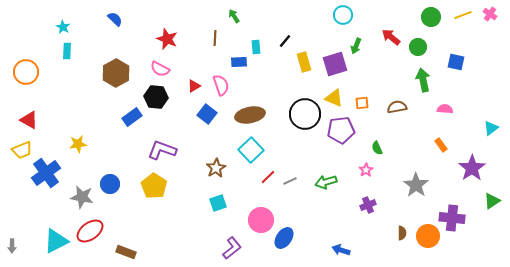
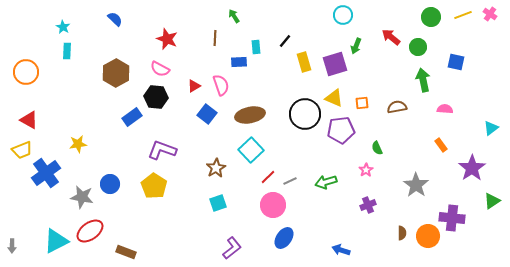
pink circle at (261, 220): moved 12 px right, 15 px up
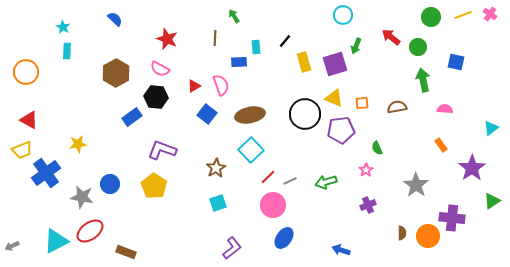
gray arrow at (12, 246): rotated 64 degrees clockwise
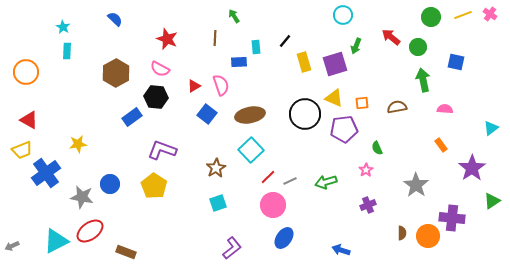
purple pentagon at (341, 130): moved 3 px right, 1 px up
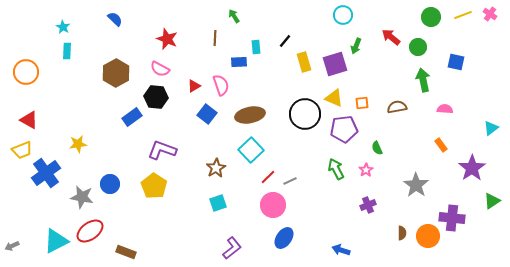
green arrow at (326, 182): moved 10 px right, 13 px up; rotated 80 degrees clockwise
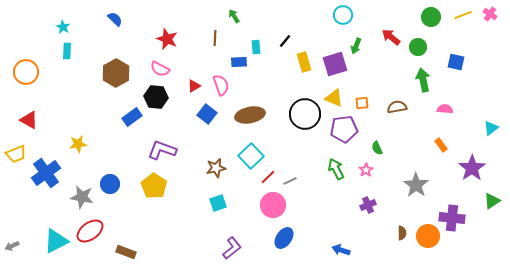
yellow trapezoid at (22, 150): moved 6 px left, 4 px down
cyan square at (251, 150): moved 6 px down
brown star at (216, 168): rotated 18 degrees clockwise
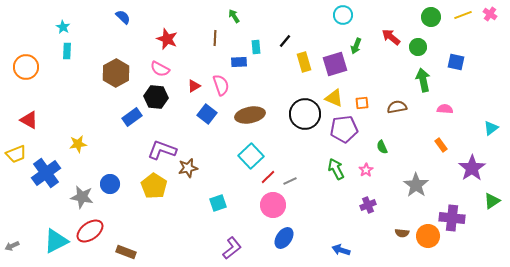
blue semicircle at (115, 19): moved 8 px right, 2 px up
orange circle at (26, 72): moved 5 px up
green semicircle at (377, 148): moved 5 px right, 1 px up
brown star at (216, 168): moved 28 px left
brown semicircle at (402, 233): rotated 96 degrees clockwise
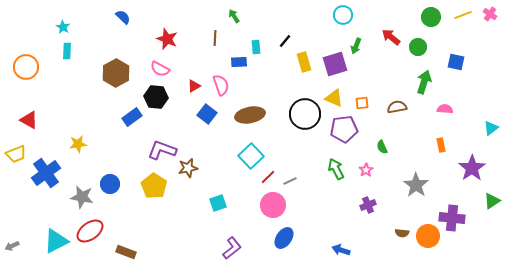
green arrow at (423, 80): moved 1 px right, 2 px down; rotated 30 degrees clockwise
orange rectangle at (441, 145): rotated 24 degrees clockwise
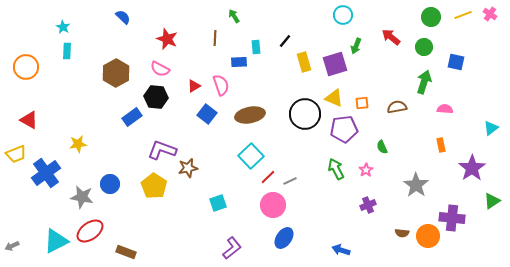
green circle at (418, 47): moved 6 px right
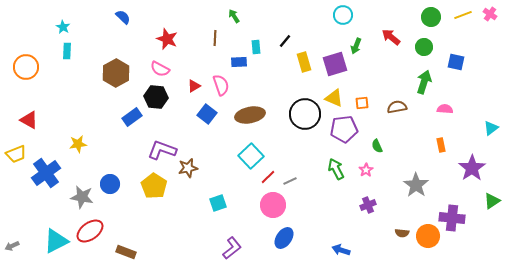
green semicircle at (382, 147): moved 5 px left, 1 px up
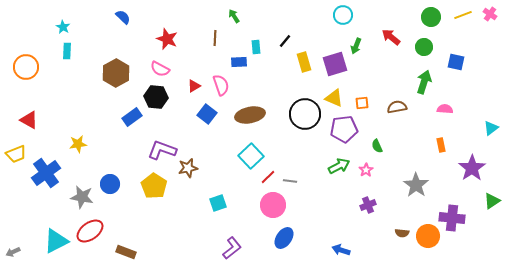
green arrow at (336, 169): moved 3 px right, 3 px up; rotated 90 degrees clockwise
gray line at (290, 181): rotated 32 degrees clockwise
gray arrow at (12, 246): moved 1 px right, 6 px down
